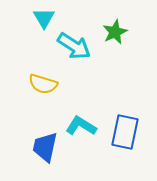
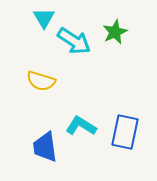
cyan arrow: moved 5 px up
yellow semicircle: moved 2 px left, 3 px up
blue trapezoid: rotated 20 degrees counterclockwise
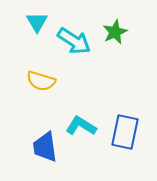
cyan triangle: moved 7 px left, 4 px down
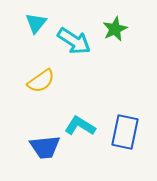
cyan triangle: moved 1 px left, 1 px down; rotated 10 degrees clockwise
green star: moved 3 px up
yellow semicircle: rotated 52 degrees counterclockwise
cyan L-shape: moved 1 px left
blue trapezoid: rotated 88 degrees counterclockwise
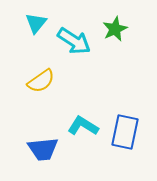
cyan L-shape: moved 3 px right
blue trapezoid: moved 2 px left, 2 px down
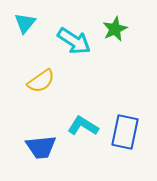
cyan triangle: moved 11 px left
blue trapezoid: moved 2 px left, 2 px up
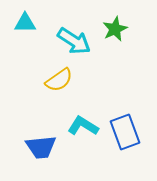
cyan triangle: rotated 50 degrees clockwise
yellow semicircle: moved 18 px right, 1 px up
blue rectangle: rotated 32 degrees counterclockwise
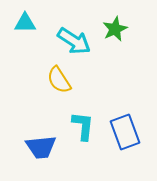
yellow semicircle: rotated 92 degrees clockwise
cyan L-shape: rotated 64 degrees clockwise
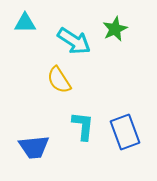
blue trapezoid: moved 7 px left
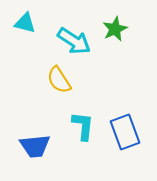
cyan triangle: rotated 15 degrees clockwise
blue trapezoid: moved 1 px right, 1 px up
